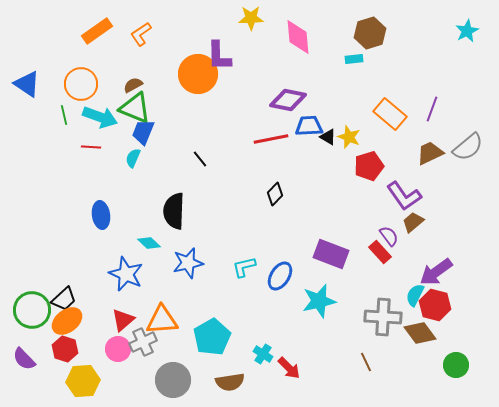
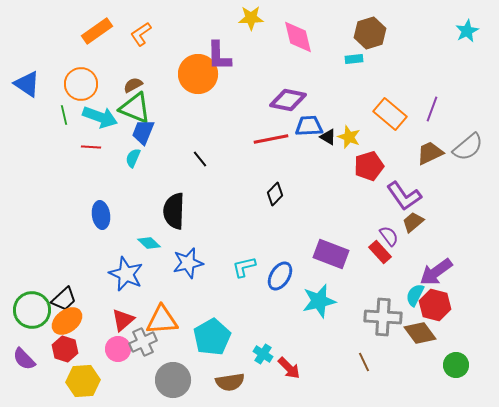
pink diamond at (298, 37): rotated 9 degrees counterclockwise
brown line at (366, 362): moved 2 px left
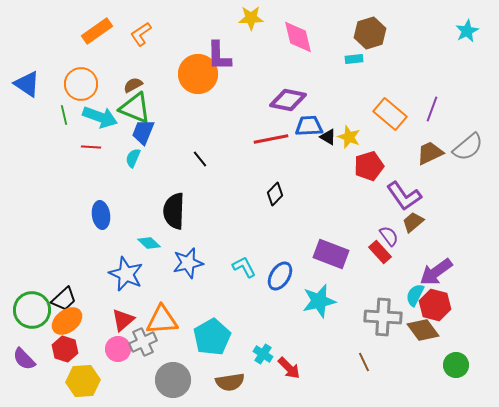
cyan L-shape at (244, 267): rotated 75 degrees clockwise
brown diamond at (420, 333): moved 3 px right, 3 px up
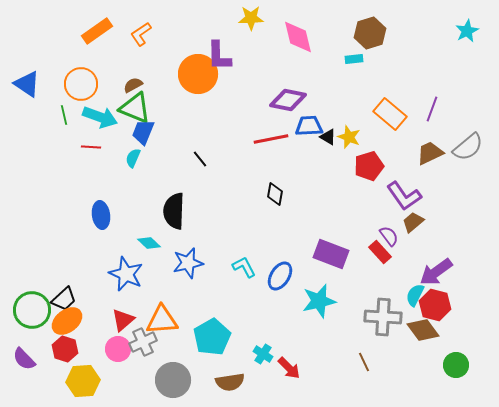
black diamond at (275, 194): rotated 35 degrees counterclockwise
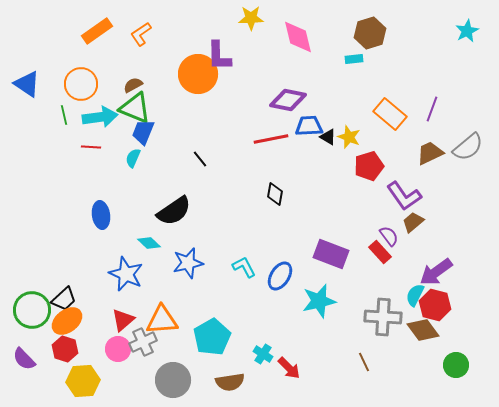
cyan arrow at (100, 117): rotated 28 degrees counterclockwise
black semicircle at (174, 211): rotated 126 degrees counterclockwise
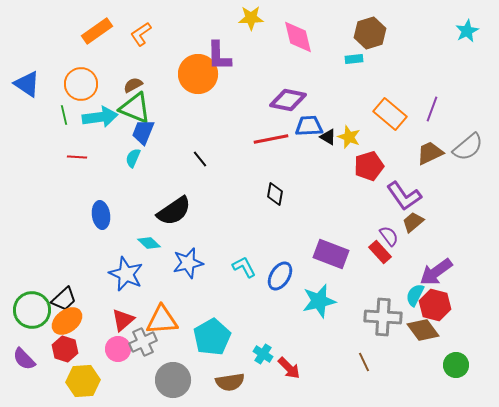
red line at (91, 147): moved 14 px left, 10 px down
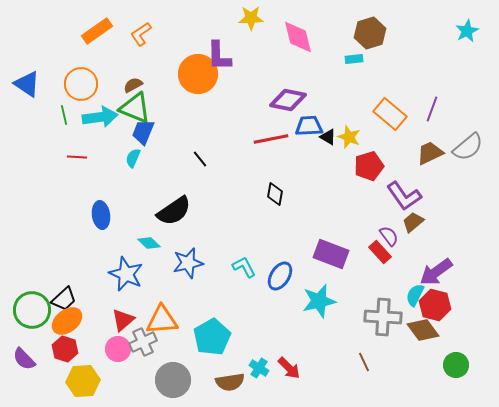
cyan cross at (263, 354): moved 4 px left, 14 px down
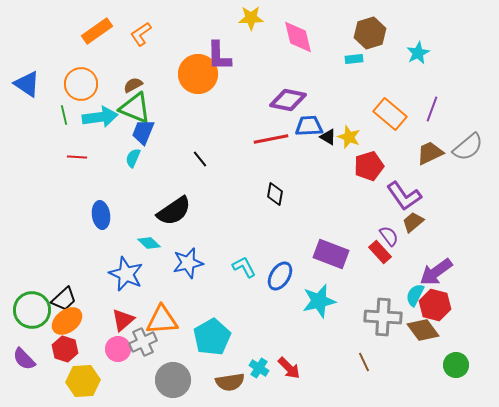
cyan star at (467, 31): moved 49 px left, 22 px down
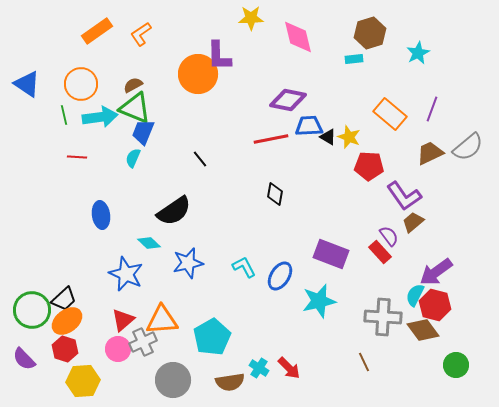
red pentagon at (369, 166): rotated 20 degrees clockwise
